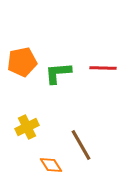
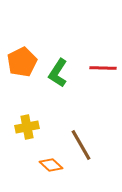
orange pentagon: rotated 16 degrees counterclockwise
green L-shape: rotated 52 degrees counterclockwise
yellow cross: rotated 15 degrees clockwise
orange diamond: rotated 15 degrees counterclockwise
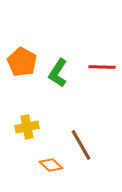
orange pentagon: rotated 16 degrees counterclockwise
red line: moved 1 px left, 1 px up
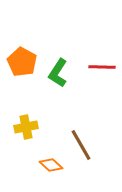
yellow cross: moved 1 px left
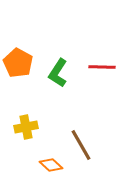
orange pentagon: moved 4 px left, 1 px down
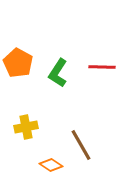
orange diamond: rotated 10 degrees counterclockwise
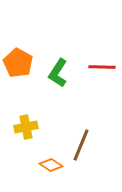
brown line: rotated 52 degrees clockwise
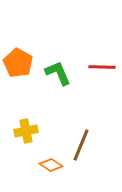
green L-shape: rotated 124 degrees clockwise
yellow cross: moved 4 px down
